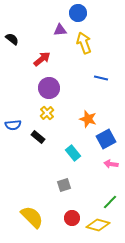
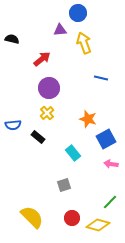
black semicircle: rotated 24 degrees counterclockwise
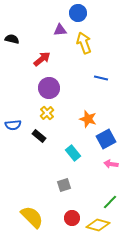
black rectangle: moved 1 px right, 1 px up
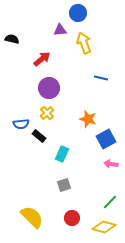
blue semicircle: moved 8 px right, 1 px up
cyan rectangle: moved 11 px left, 1 px down; rotated 63 degrees clockwise
yellow diamond: moved 6 px right, 2 px down
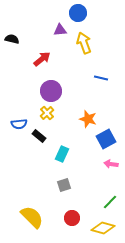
purple circle: moved 2 px right, 3 px down
blue semicircle: moved 2 px left
yellow diamond: moved 1 px left, 1 px down
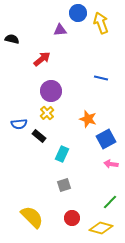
yellow arrow: moved 17 px right, 20 px up
yellow diamond: moved 2 px left
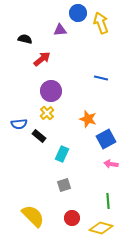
black semicircle: moved 13 px right
green line: moved 2 px left, 1 px up; rotated 49 degrees counterclockwise
yellow semicircle: moved 1 px right, 1 px up
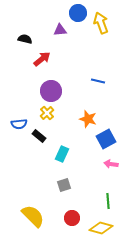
blue line: moved 3 px left, 3 px down
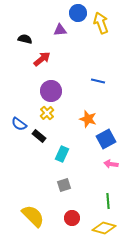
blue semicircle: rotated 42 degrees clockwise
yellow diamond: moved 3 px right
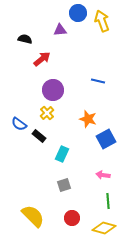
yellow arrow: moved 1 px right, 2 px up
purple circle: moved 2 px right, 1 px up
pink arrow: moved 8 px left, 11 px down
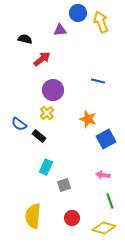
yellow arrow: moved 1 px left, 1 px down
cyan rectangle: moved 16 px left, 13 px down
green line: moved 2 px right; rotated 14 degrees counterclockwise
yellow semicircle: rotated 130 degrees counterclockwise
